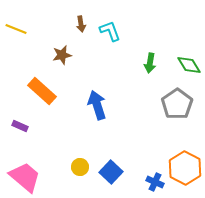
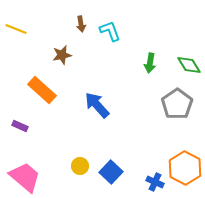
orange rectangle: moved 1 px up
blue arrow: rotated 24 degrees counterclockwise
yellow circle: moved 1 px up
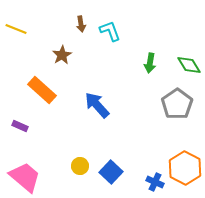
brown star: rotated 18 degrees counterclockwise
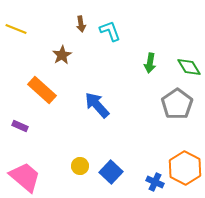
green diamond: moved 2 px down
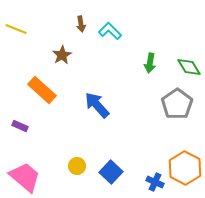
cyan L-shape: rotated 25 degrees counterclockwise
yellow circle: moved 3 px left
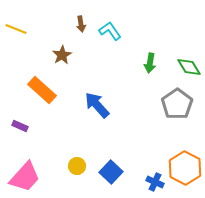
cyan L-shape: rotated 10 degrees clockwise
pink trapezoid: rotated 92 degrees clockwise
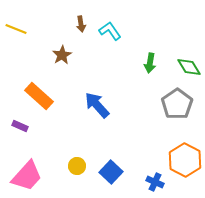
orange rectangle: moved 3 px left, 6 px down
orange hexagon: moved 8 px up
pink trapezoid: moved 2 px right, 1 px up
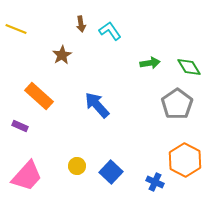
green arrow: rotated 108 degrees counterclockwise
